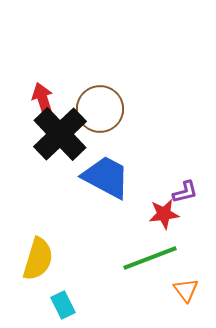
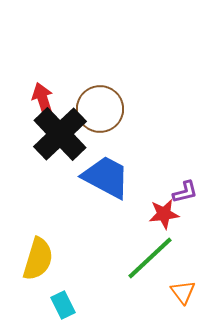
green line: rotated 22 degrees counterclockwise
orange triangle: moved 3 px left, 2 px down
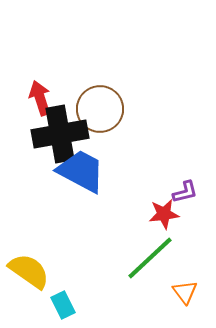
red arrow: moved 3 px left, 2 px up
black cross: rotated 34 degrees clockwise
blue trapezoid: moved 25 px left, 6 px up
yellow semicircle: moved 9 px left, 12 px down; rotated 72 degrees counterclockwise
orange triangle: moved 2 px right
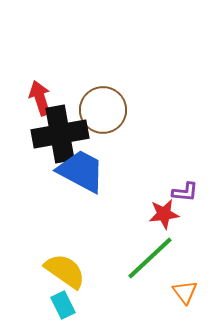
brown circle: moved 3 px right, 1 px down
purple L-shape: rotated 20 degrees clockwise
yellow semicircle: moved 36 px right
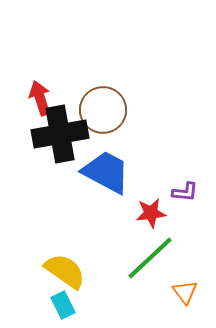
blue trapezoid: moved 25 px right, 1 px down
red star: moved 13 px left, 1 px up
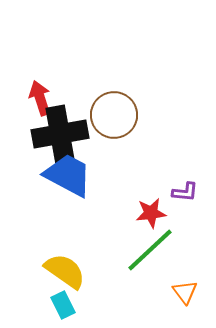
brown circle: moved 11 px right, 5 px down
blue trapezoid: moved 38 px left, 3 px down
green line: moved 8 px up
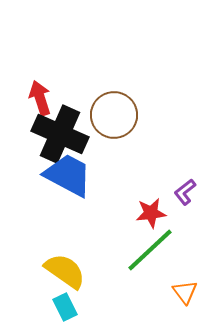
black cross: rotated 34 degrees clockwise
purple L-shape: rotated 136 degrees clockwise
cyan rectangle: moved 2 px right, 2 px down
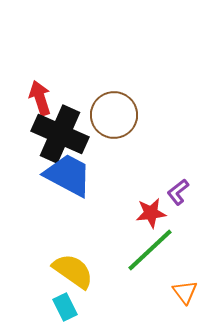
purple L-shape: moved 7 px left
yellow semicircle: moved 8 px right
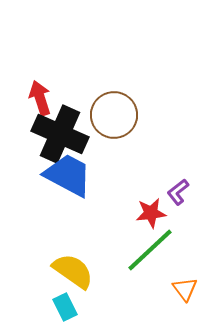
orange triangle: moved 3 px up
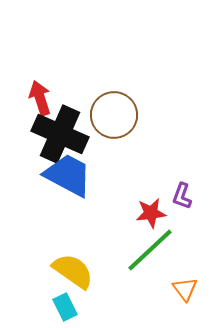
purple L-shape: moved 4 px right, 4 px down; rotated 32 degrees counterclockwise
